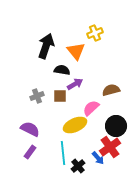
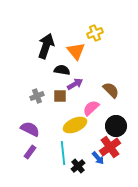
brown semicircle: rotated 60 degrees clockwise
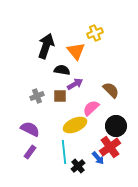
cyan line: moved 1 px right, 1 px up
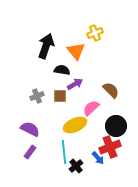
red cross: rotated 15 degrees clockwise
black cross: moved 2 px left
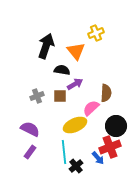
yellow cross: moved 1 px right
brown semicircle: moved 5 px left, 3 px down; rotated 48 degrees clockwise
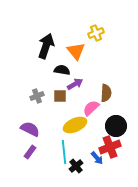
blue arrow: moved 1 px left
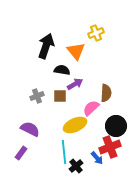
purple rectangle: moved 9 px left, 1 px down
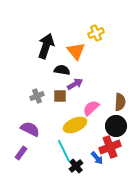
brown semicircle: moved 14 px right, 9 px down
cyan line: moved 1 px up; rotated 20 degrees counterclockwise
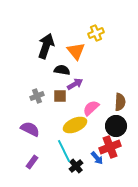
purple rectangle: moved 11 px right, 9 px down
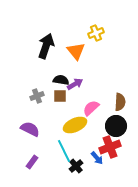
black semicircle: moved 1 px left, 10 px down
